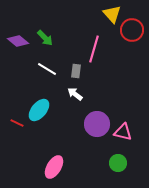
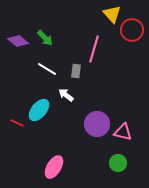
white arrow: moved 9 px left, 1 px down
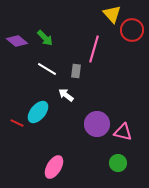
purple diamond: moved 1 px left
cyan ellipse: moved 1 px left, 2 px down
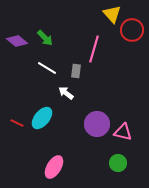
white line: moved 1 px up
white arrow: moved 2 px up
cyan ellipse: moved 4 px right, 6 px down
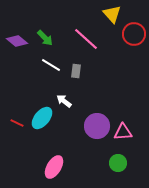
red circle: moved 2 px right, 4 px down
pink line: moved 8 px left, 10 px up; rotated 64 degrees counterclockwise
white line: moved 4 px right, 3 px up
white arrow: moved 2 px left, 8 px down
purple circle: moved 2 px down
pink triangle: rotated 18 degrees counterclockwise
